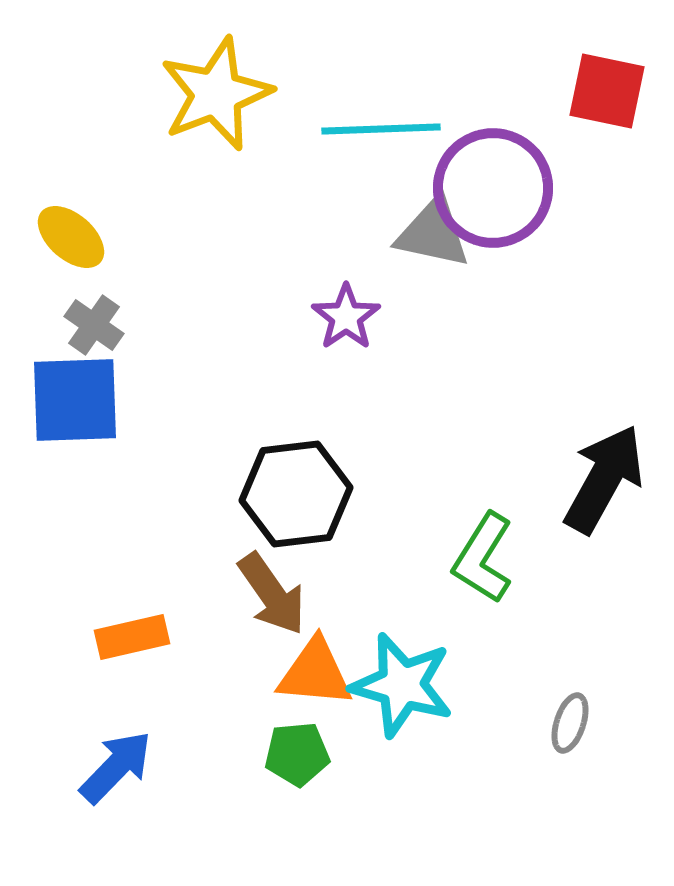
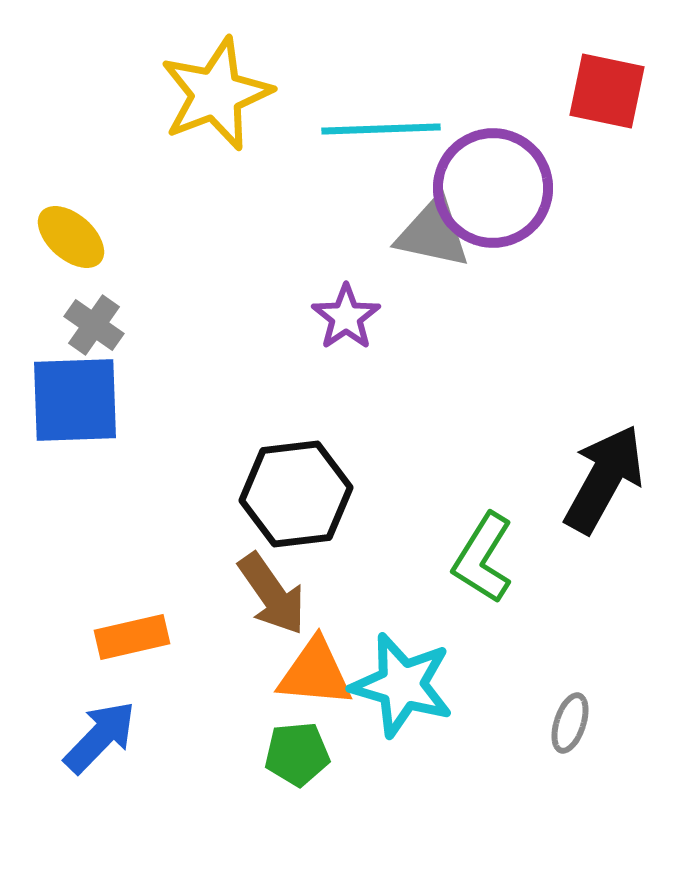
blue arrow: moved 16 px left, 30 px up
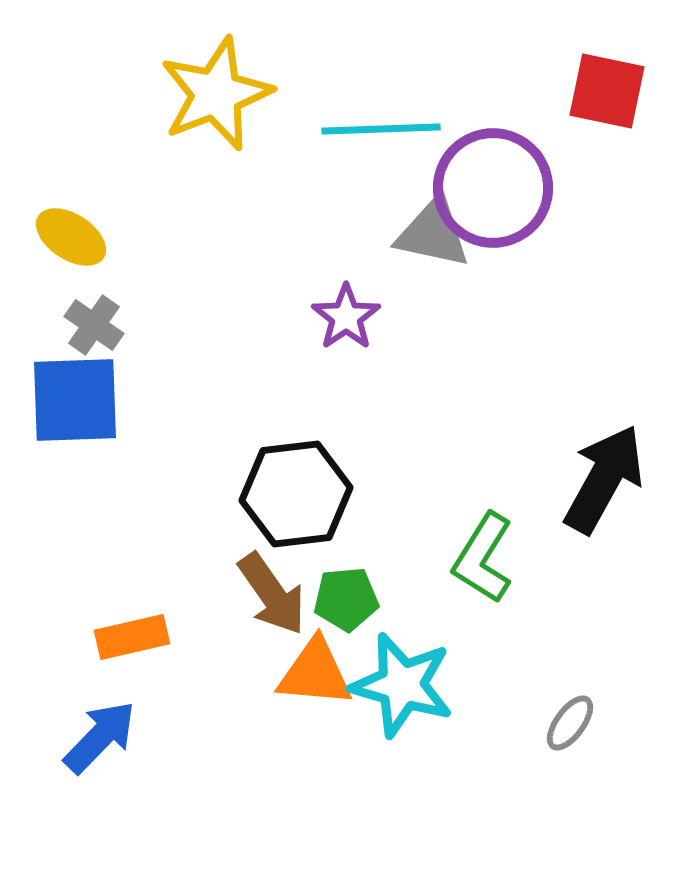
yellow ellipse: rotated 8 degrees counterclockwise
gray ellipse: rotated 18 degrees clockwise
green pentagon: moved 49 px right, 155 px up
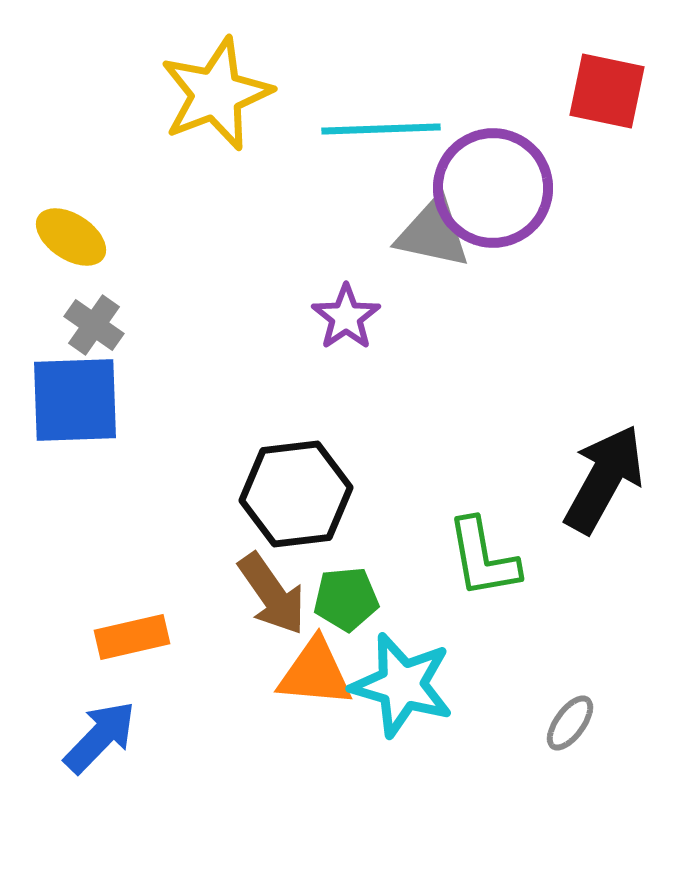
green L-shape: rotated 42 degrees counterclockwise
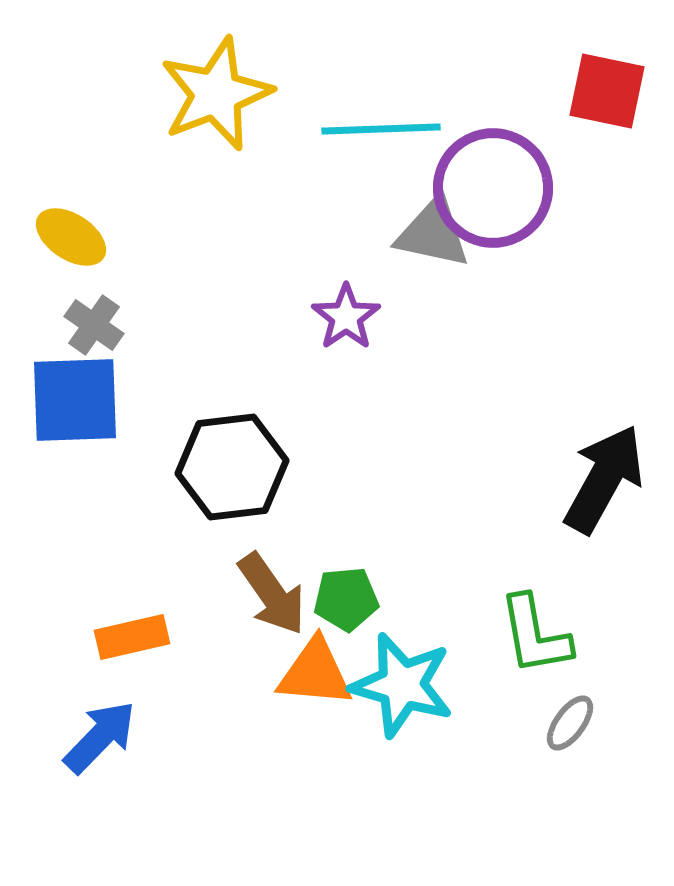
black hexagon: moved 64 px left, 27 px up
green L-shape: moved 52 px right, 77 px down
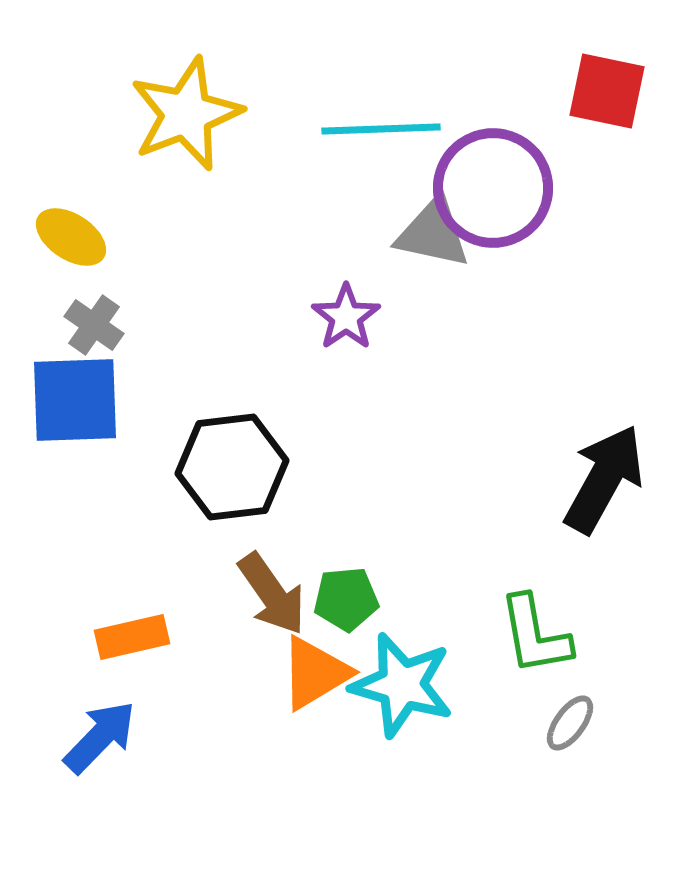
yellow star: moved 30 px left, 20 px down
orange triangle: rotated 36 degrees counterclockwise
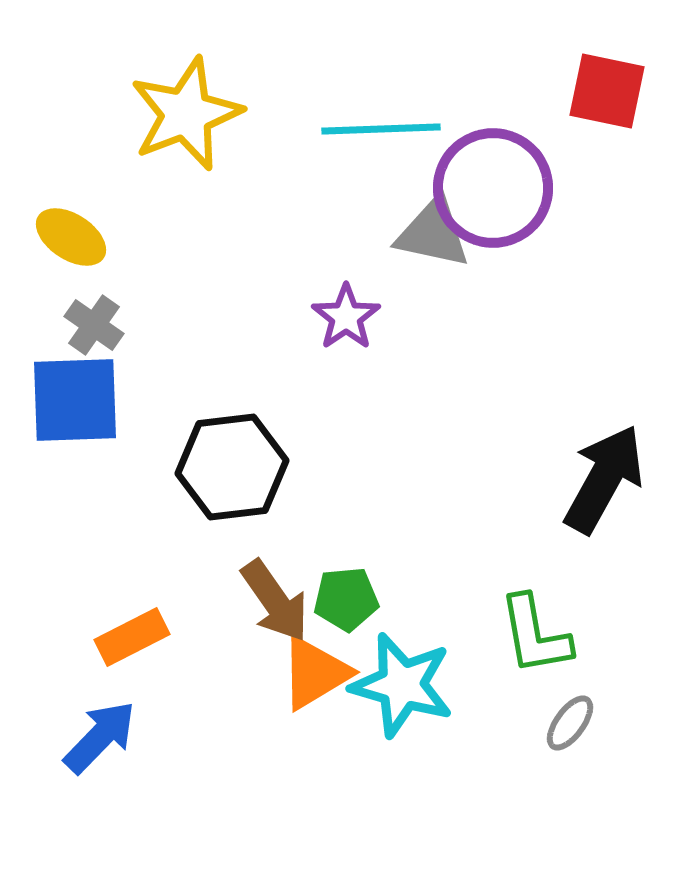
brown arrow: moved 3 px right, 7 px down
orange rectangle: rotated 14 degrees counterclockwise
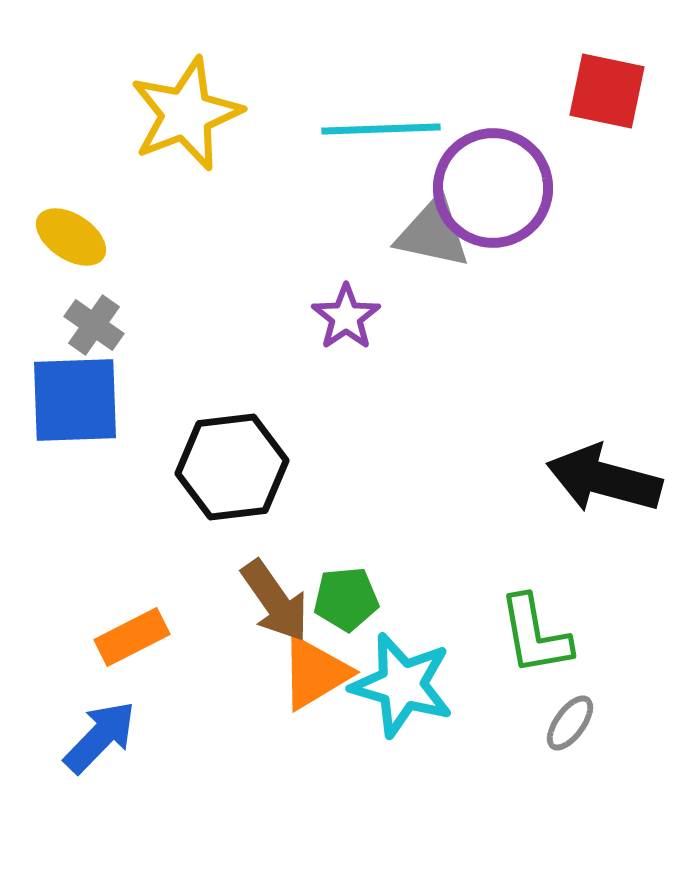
black arrow: rotated 104 degrees counterclockwise
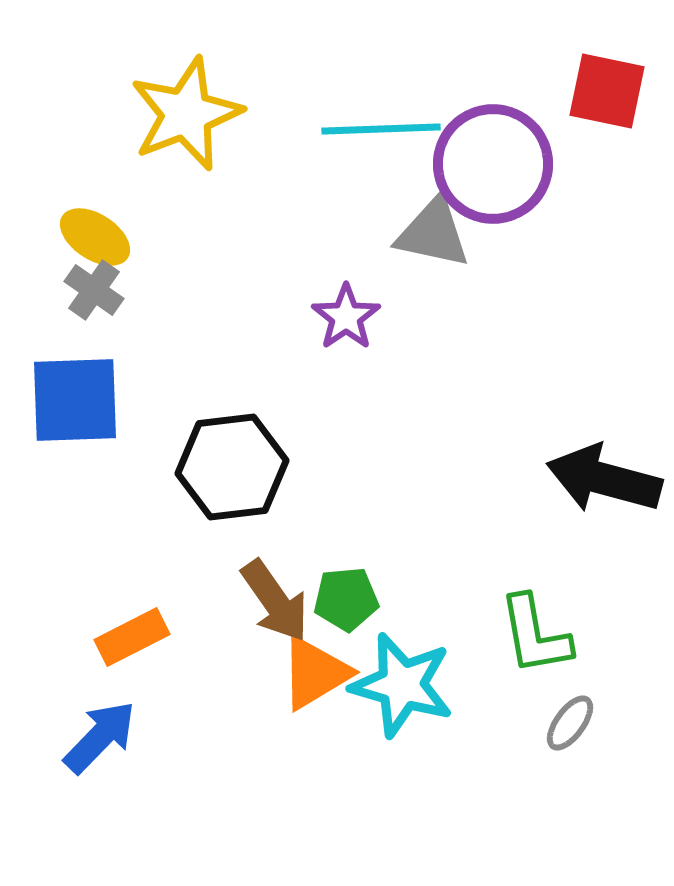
purple circle: moved 24 px up
yellow ellipse: moved 24 px right
gray cross: moved 35 px up
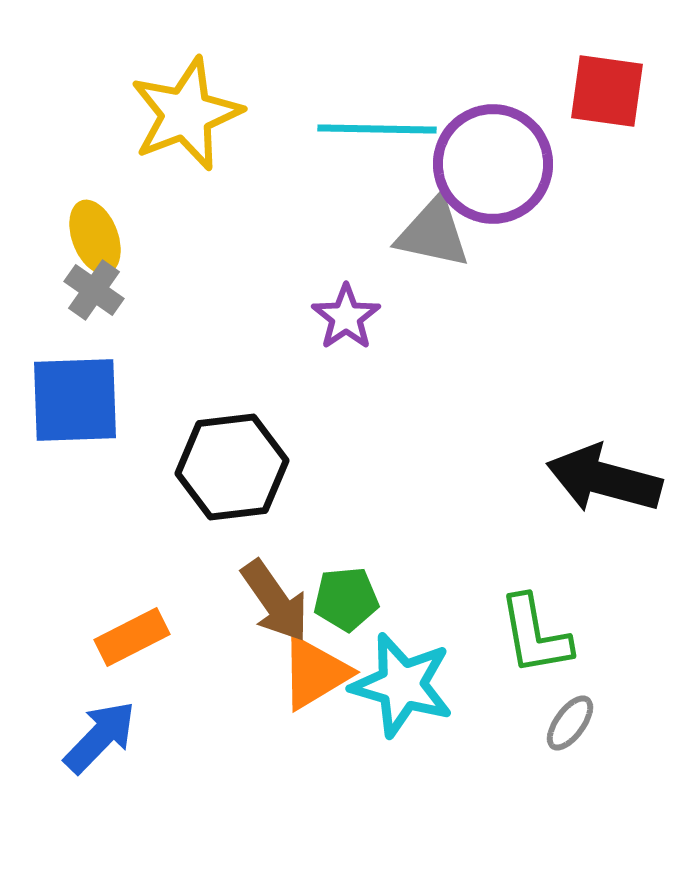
red square: rotated 4 degrees counterclockwise
cyan line: moved 4 px left; rotated 3 degrees clockwise
yellow ellipse: rotated 36 degrees clockwise
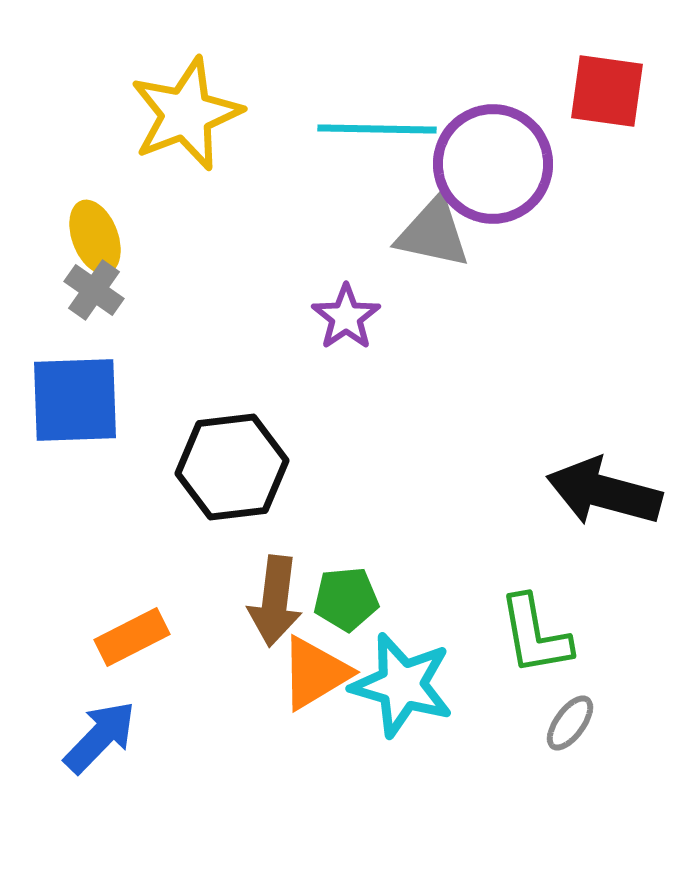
black arrow: moved 13 px down
brown arrow: rotated 42 degrees clockwise
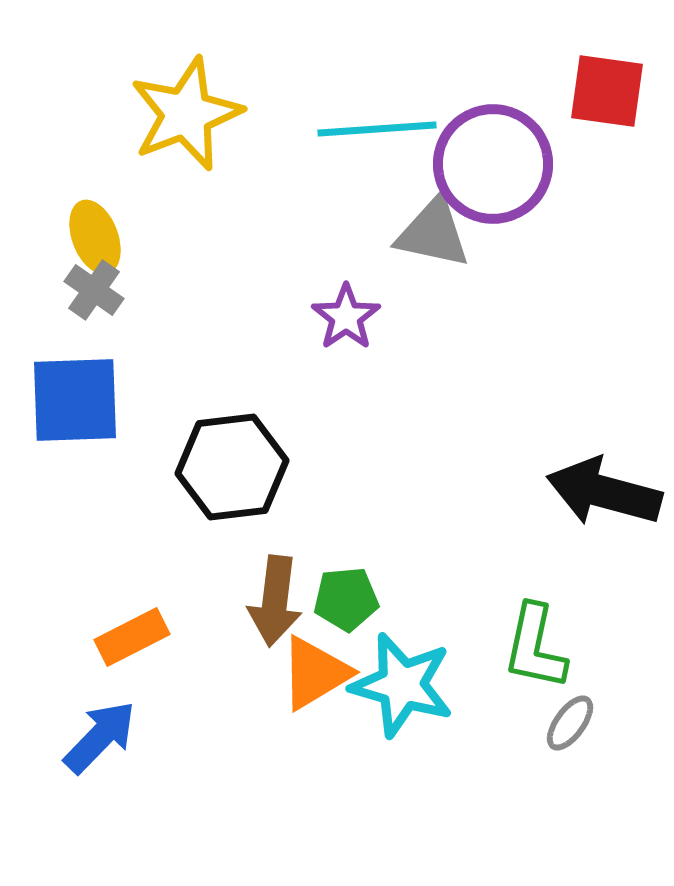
cyan line: rotated 5 degrees counterclockwise
green L-shape: moved 12 px down; rotated 22 degrees clockwise
